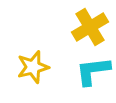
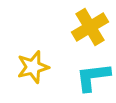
cyan L-shape: moved 6 px down
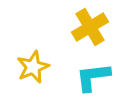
yellow star: rotated 8 degrees counterclockwise
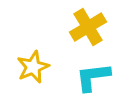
yellow cross: moved 2 px left
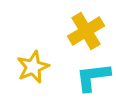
yellow cross: moved 2 px left, 4 px down
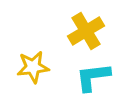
yellow star: rotated 16 degrees clockwise
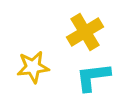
yellow cross: moved 1 px left, 1 px down
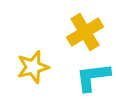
yellow star: rotated 8 degrees counterclockwise
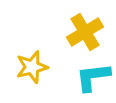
yellow star: moved 1 px left
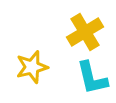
cyan L-shape: moved 1 px left, 1 px down; rotated 96 degrees counterclockwise
